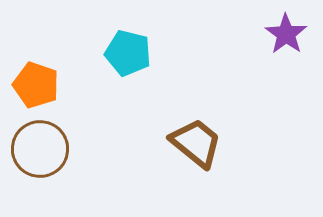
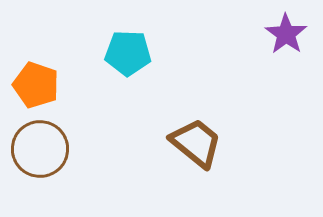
cyan pentagon: rotated 12 degrees counterclockwise
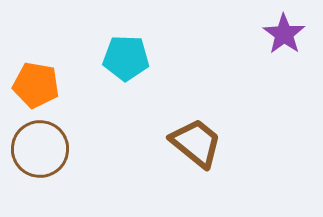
purple star: moved 2 px left
cyan pentagon: moved 2 px left, 5 px down
orange pentagon: rotated 9 degrees counterclockwise
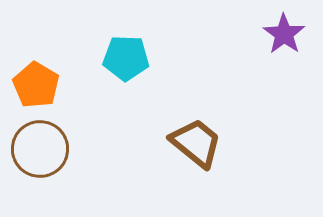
orange pentagon: rotated 21 degrees clockwise
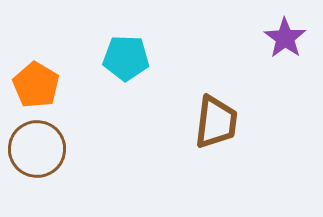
purple star: moved 1 px right, 4 px down
brown trapezoid: moved 20 px right, 21 px up; rotated 58 degrees clockwise
brown circle: moved 3 px left
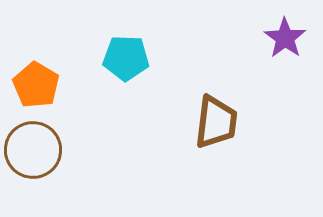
brown circle: moved 4 px left, 1 px down
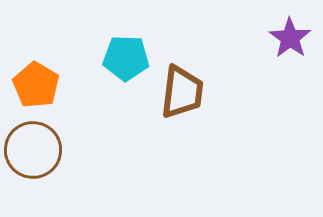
purple star: moved 5 px right
brown trapezoid: moved 34 px left, 30 px up
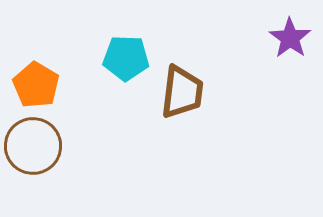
brown circle: moved 4 px up
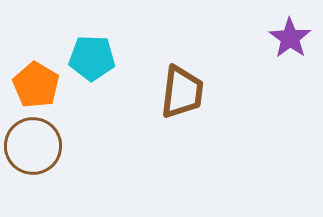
cyan pentagon: moved 34 px left
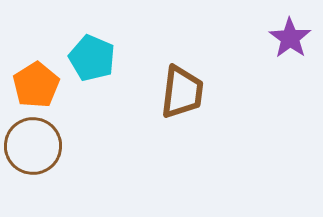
cyan pentagon: rotated 21 degrees clockwise
orange pentagon: rotated 9 degrees clockwise
